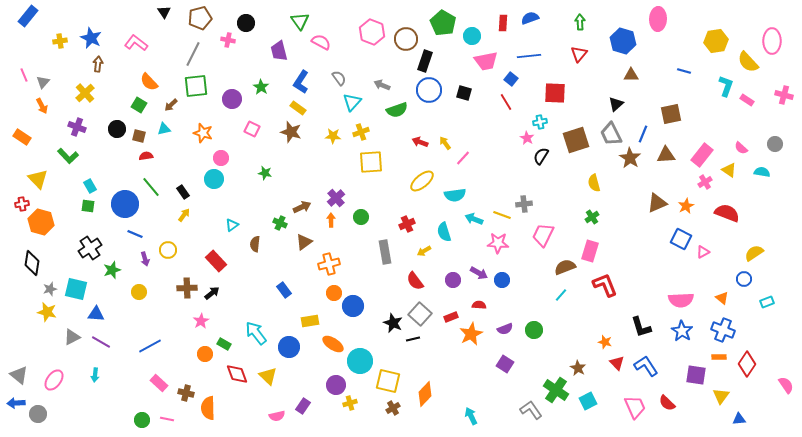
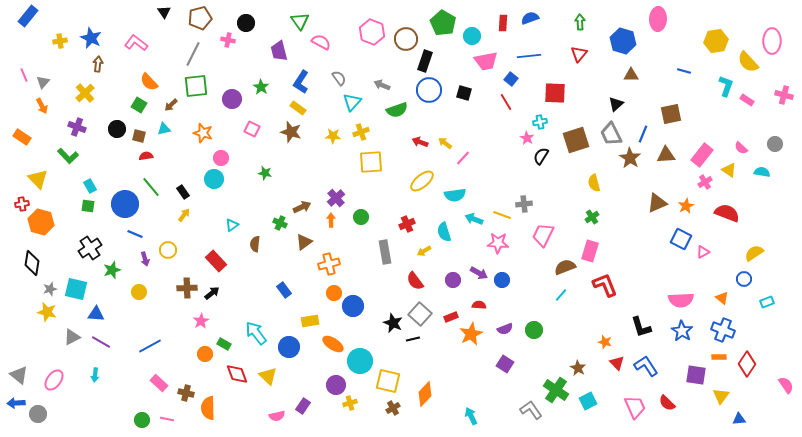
yellow arrow at (445, 143): rotated 16 degrees counterclockwise
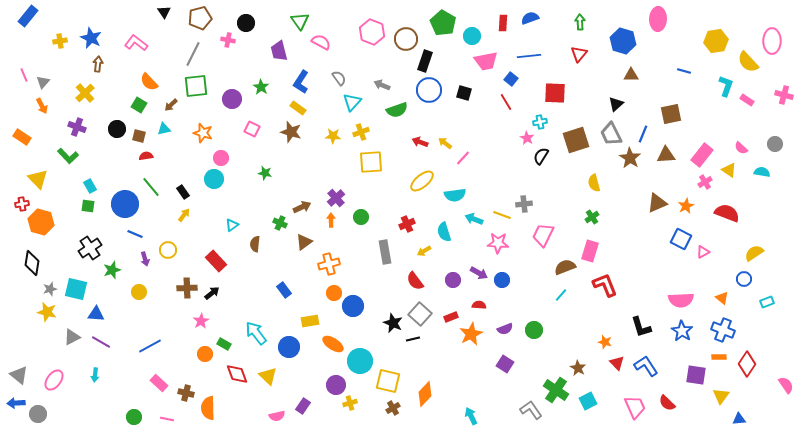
green circle at (142, 420): moved 8 px left, 3 px up
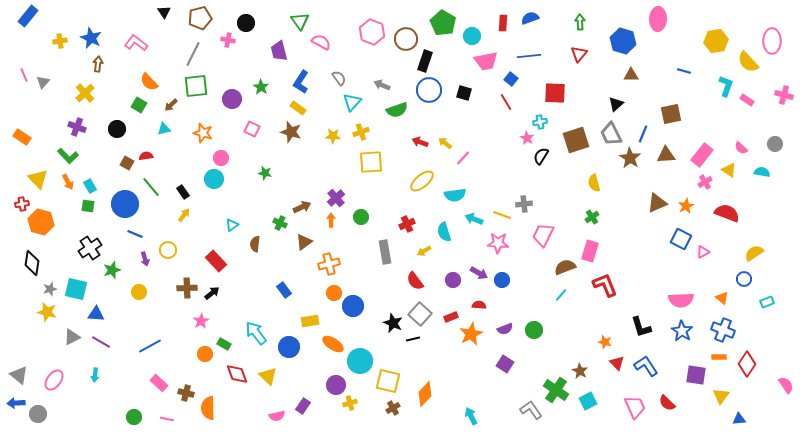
orange arrow at (42, 106): moved 26 px right, 76 px down
brown square at (139, 136): moved 12 px left, 27 px down; rotated 16 degrees clockwise
brown star at (578, 368): moved 2 px right, 3 px down
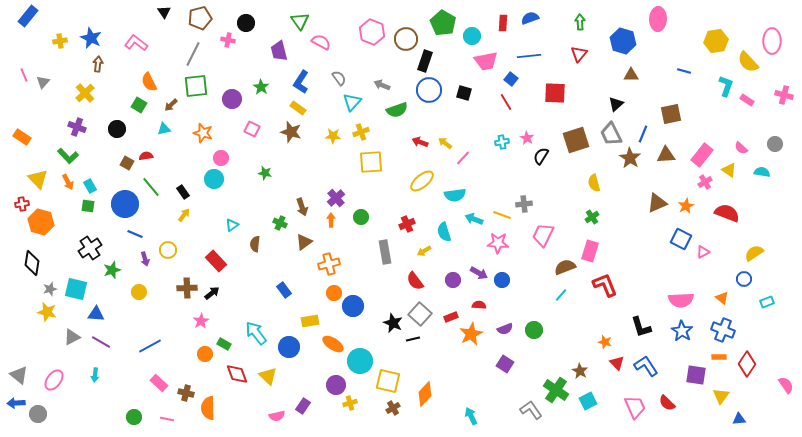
orange semicircle at (149, 82): rotated 18 degrees clockwise
cyan cross at (540, 122): moved 38 px left, 20 px down
brown arrow at (302, 207): rotated 96 degrees clockwise
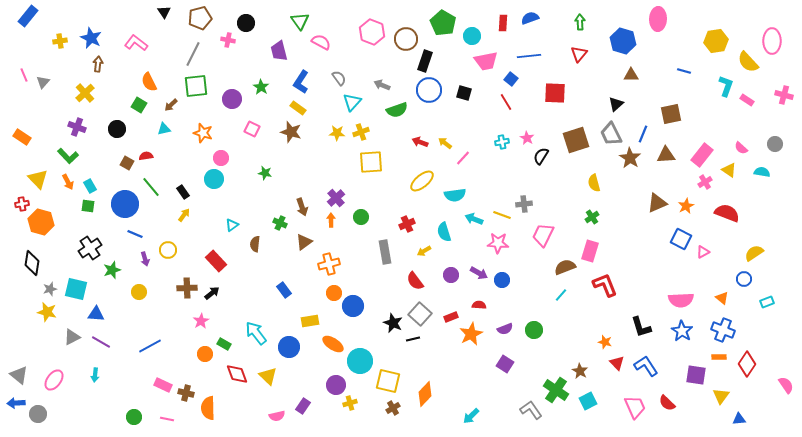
yellow star at (333, 136): moved 4 px right, 3 px up
purple circle at (453, 280): moved 2 px left, 5 px up
pink rectangle at (159, 383): moved 4 px right, 2 px down; rotated 18 degrees counterclockwise
cyan arrow at (471, 416): rotated 108 degrees counterclockwise
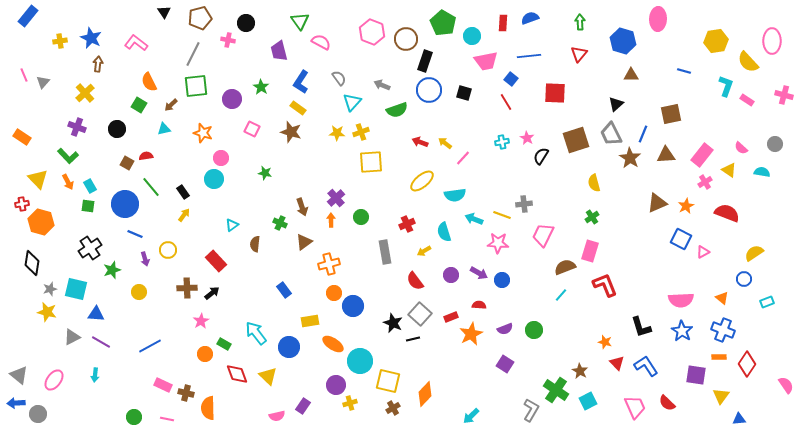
gray L-shape at (531, 410): rotated 65 degrees clockwise
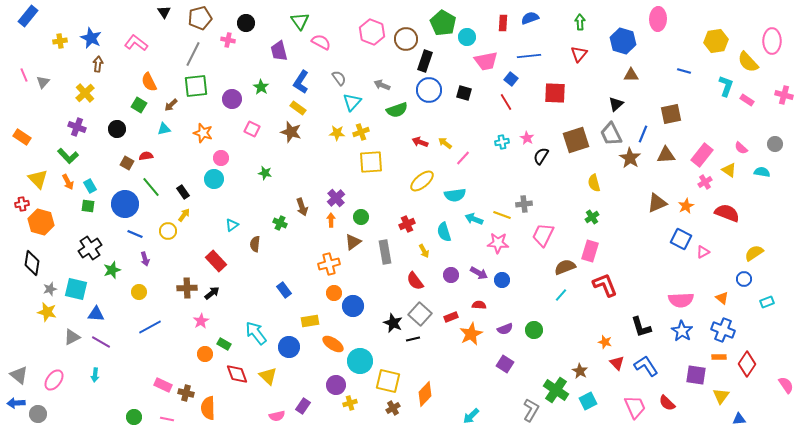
cyan circle at (472, 36): moved 5 px left, 1 px down
brown triangle at (304, 242): moved 49 px right
yellow circle at (168, 250): moved 19 px up
yellow arrow at (424, 251): rotated 88 degrees counterclockwise
blue line at (150, 346): moved 19 px up
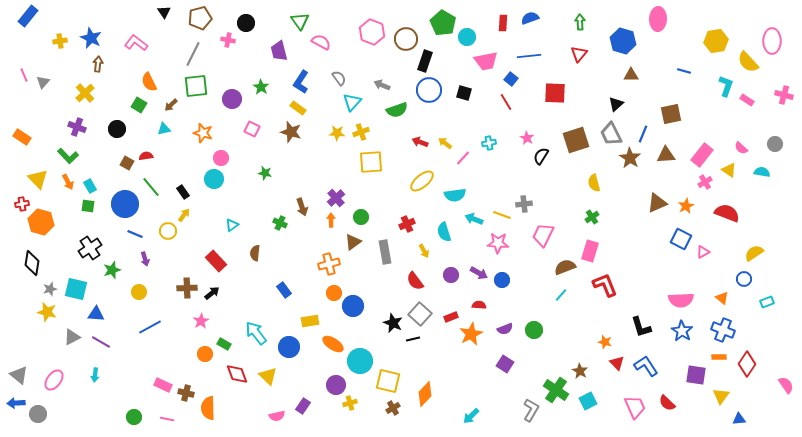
cyan cross at (502, 142): moved 13 px left, 1 px down
brown semicircle at (255, 244): moved 9 px down
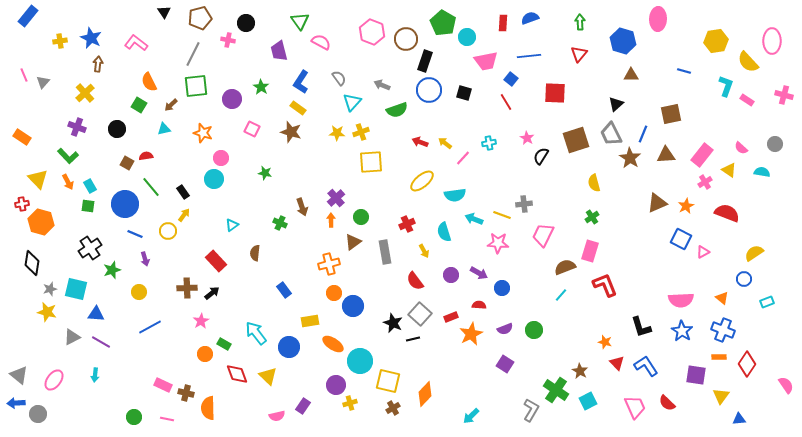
blue circle at (502, 280): moved 8 px down
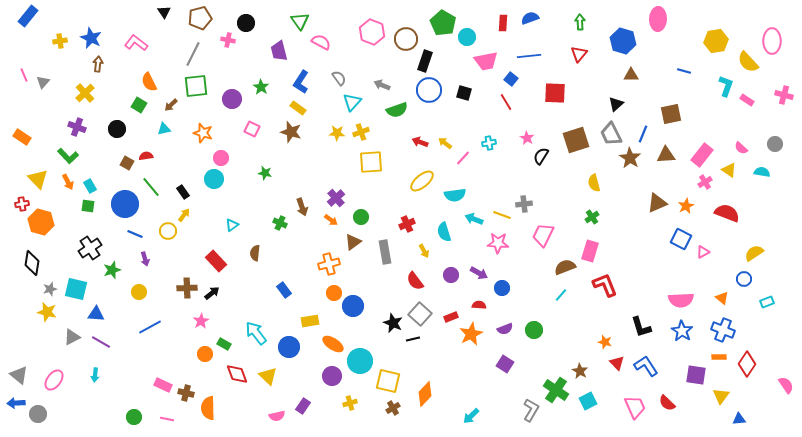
orange arrow at (331, 220): rotated 128 degrees clockwise
purple circle at (336, 385): moved 4 px left, 9 px up
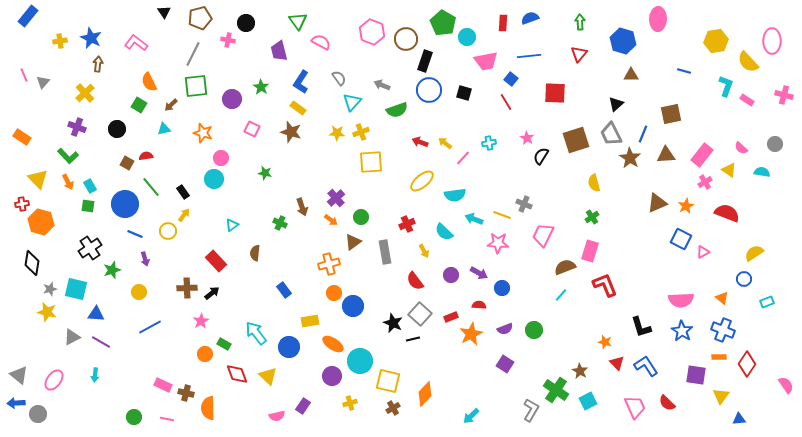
green triangle at (300, 21): moved 2 px left
gray cross at (524, 204): rotated 28 degrees clockwise
cyan semicircle at (444, 232): rotated 30 degrees counterclockwise
